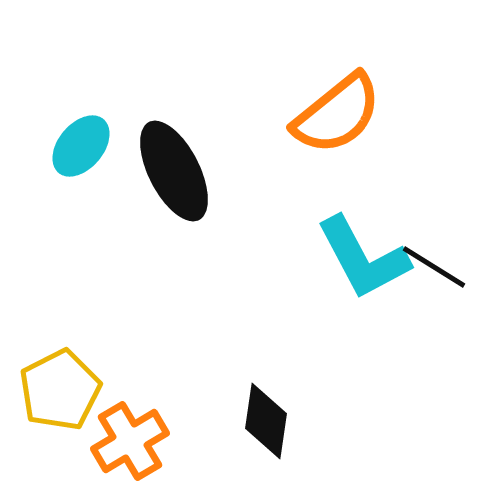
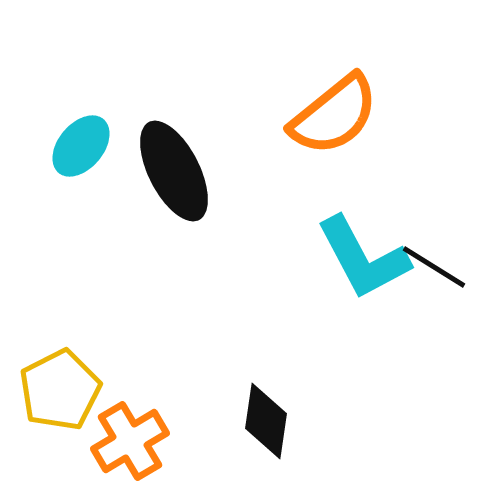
orange semicircle: moved 3 px left, 1 px down
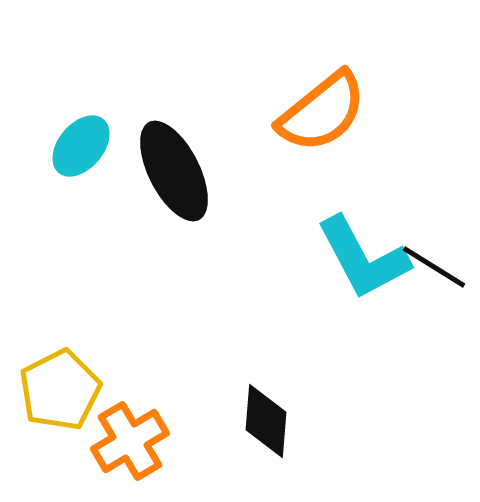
orange semicircle: moved 12 px left, 3 px up
black diamond: rotated 4 degrees counterclockwise
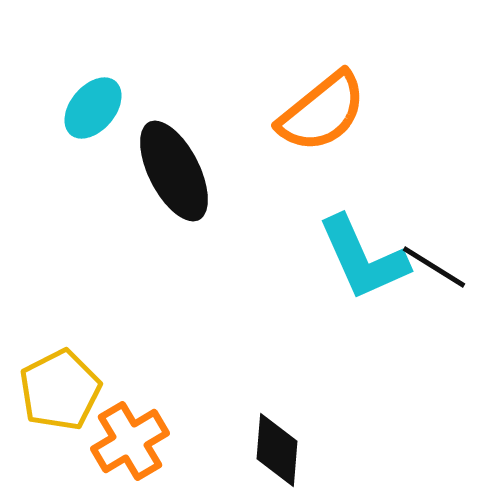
cyan ellipse: moved 12 px right, 38 px up
cyan L-shape: rotated 4 degrees clockwise
black diamond: moved 11 px right, 29 px down
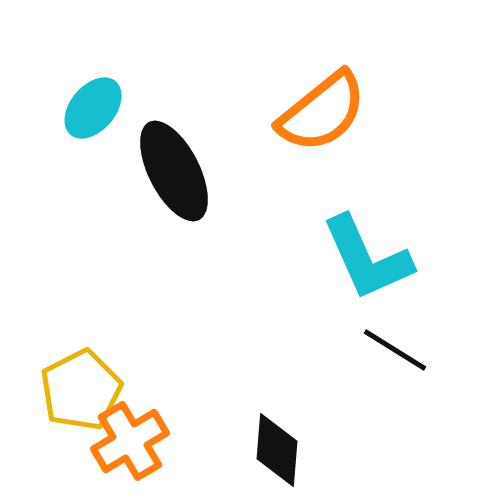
cyan L-shape: moved 4 px right
black line: moved 39 px left, 83 px down
yellow pentagon: moved 21 px right
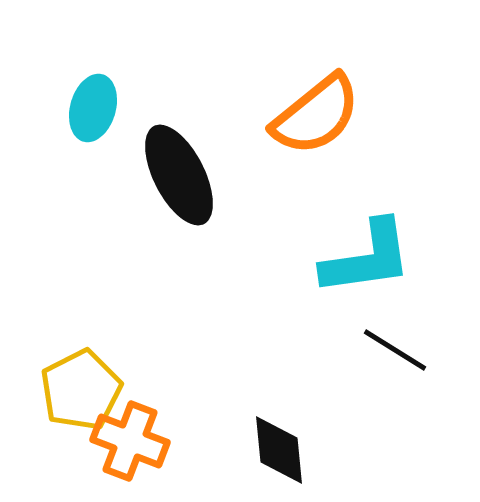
cyan ellipse: rotated 24 degrees counterclockwise
orange semicircle: moved 6 px left, 3 px down
black ellipse: moved 5 px right, 4 px down
cyan L-shape: rotated 74 degrees counterclockwise
orange cross: rotated 38 degrees counterclockwise
black diamond: moved 2 px right; rotated 10 degrees counterclockwise
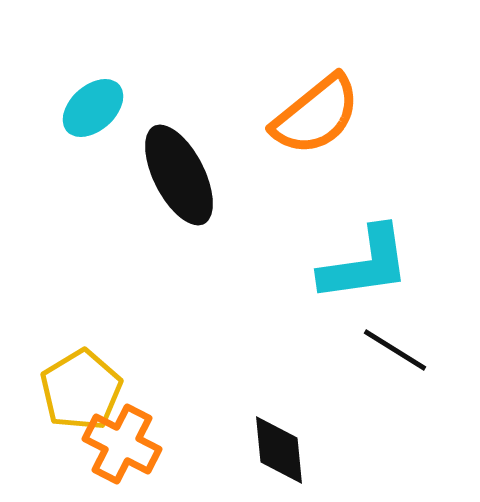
cyan ellipse: rotated 32 degrees clockwise
cyan L-shape: moved 2 px left, 6 px down
yellow pentagon: rotated 4 degrees counterclockwise
orange cross: moved 8 px left, 3 px down; rotated 6 degrees clockwise
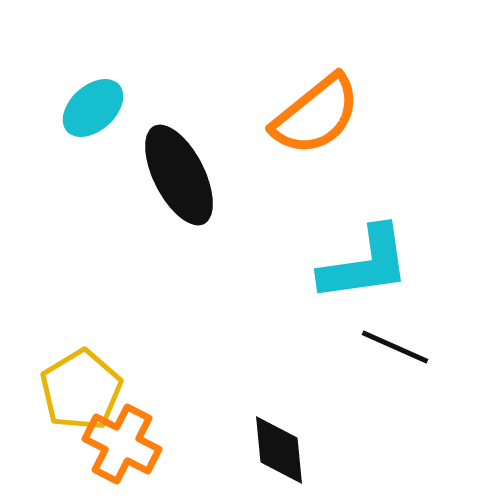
black line: moved 3 px up; rotated 8 degrees counterclockwise
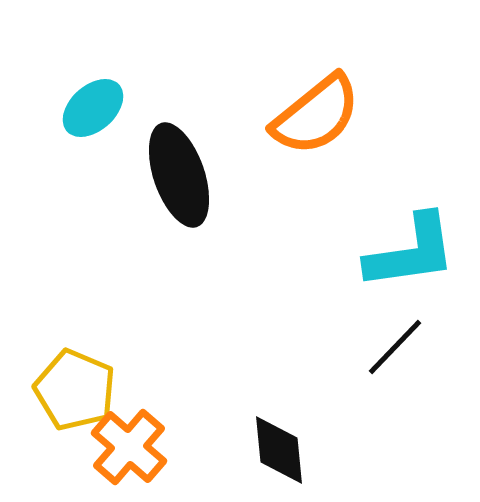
black ellipse: rotated 8 degrees clockwise
cyan L-shape: moved 46 px right, 12 px up
black line: rotated 70 degrees counterclockwise
yellow pentagon: moved 6 px left; rotated 18 degrees counterclockwise
orange cross: moved 7 px right, 3 px down; rotated 14 degrees clockwise
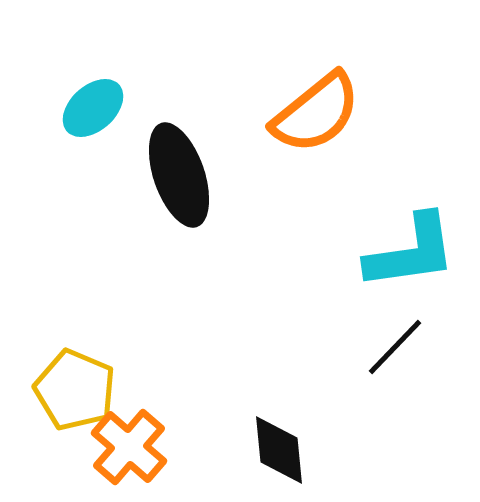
orange semicircle: moved 2 px up
